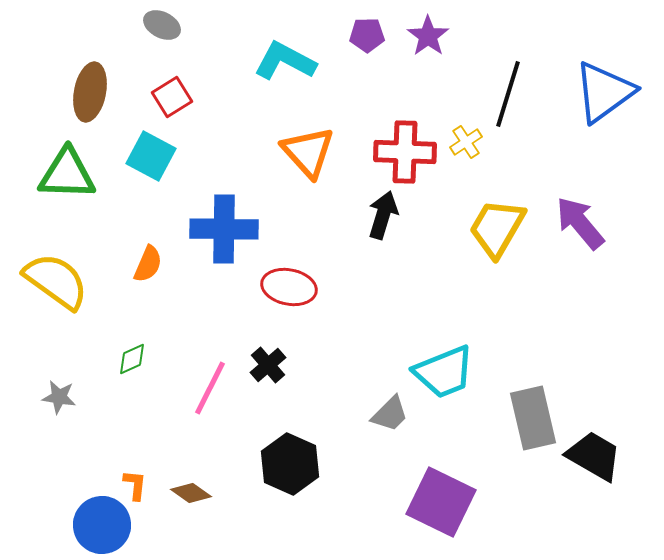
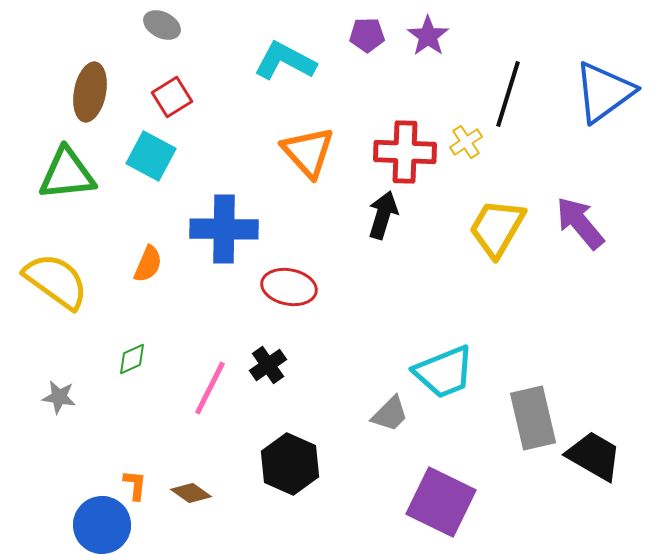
green triangle: rotated 8 degrees counterclockwise
black cross: rotated 6 degrees clockwise
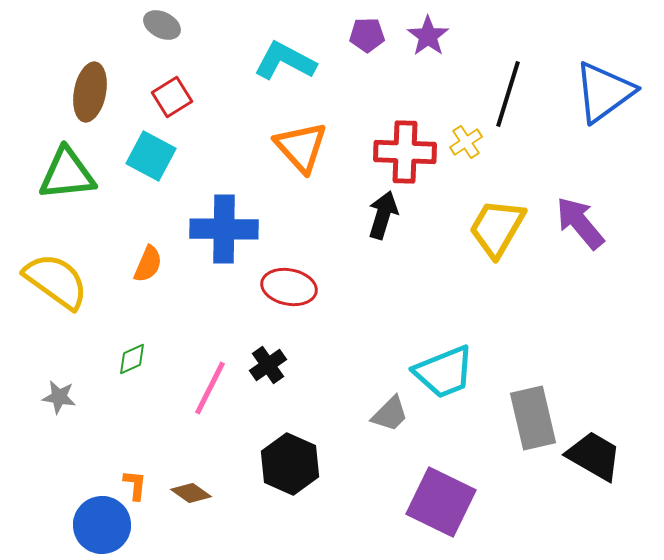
orange triangle: moved 7 px left, 5 px up
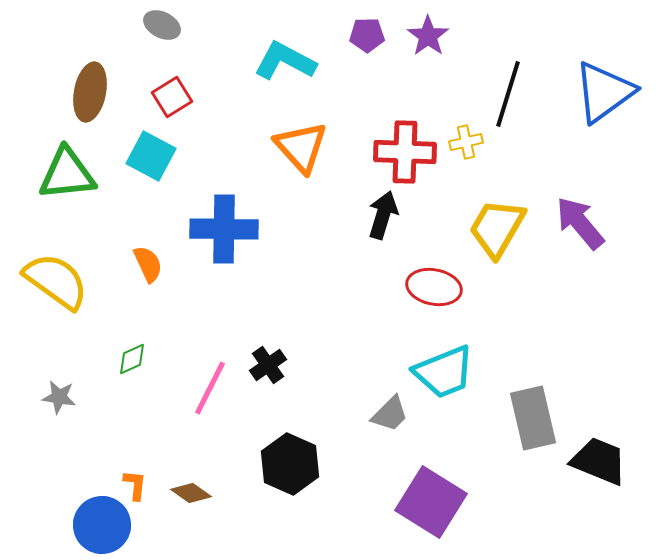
yellow cross: rotated 20 degrees clockwise
orange semicircle: rotated 48 degrees counterclockwise
red ellipse: moved 145 px right
black trapezoid: moved 5 px right, 5 px down; rotated 8 degrees counterclockwise
purple square: moved 10 px left; rotated 6 degrees clockwise
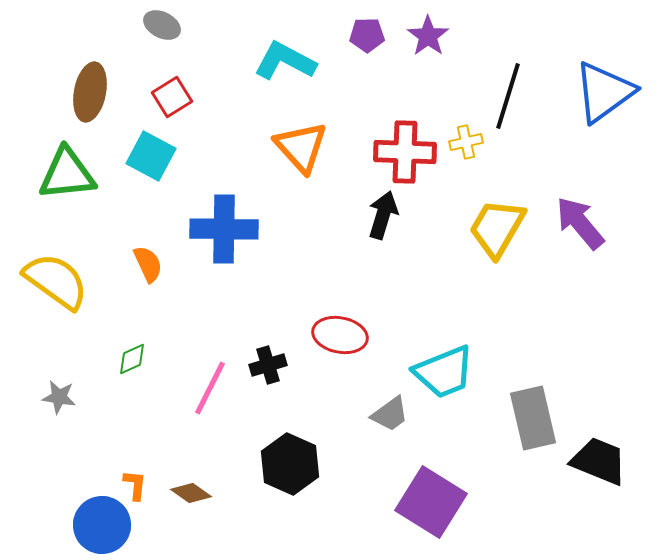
black line: moved 2 px down
red ellipse: moved 94 px left, 48 px down
black cross: rotated 18 degrees clockwise
gray trapezoid: rotated 9 degrees clockwise
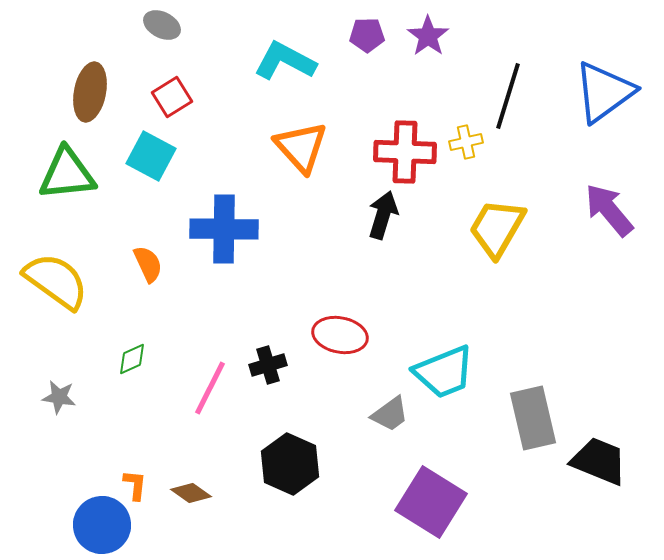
purple arrow: moved 29 px right, 13 px up
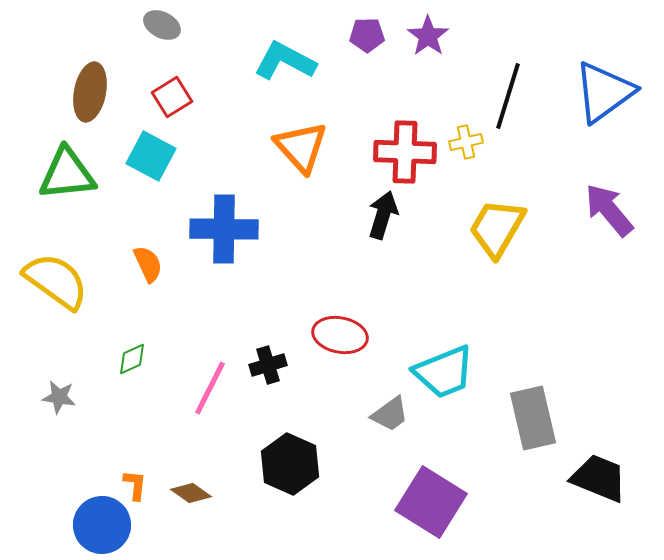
black trapezoid: moved 17 px down
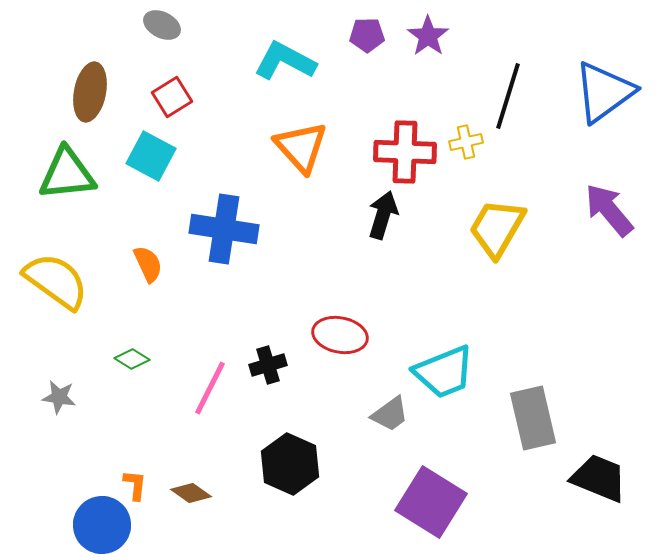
blue cross: rotated 8 degrees clockwise
green diamond: rotated 56 degrees clockwise
